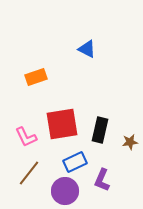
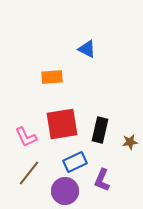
orange rectangle: moved 16 px right; rotated 15 degrees clockwise
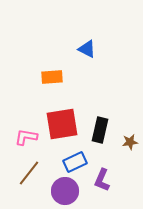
pink L-shape: rotated 125 degrees clockwise
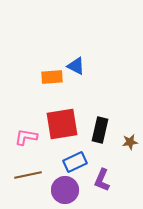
blue triangle: moved 11 px left, 17 px down
brown line: moved 1 px left, 2 px down; rotated 40 degrees clockwise
purple circle: moved 1 px up
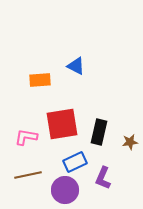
orange rectangle: moved 12 px left, 3 px down
black rectangle: moved 1 px left, 2 px down
purple L-shape: moved 1 px right, 2 px up
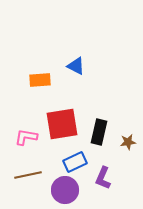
brown star: moved 2 px left
